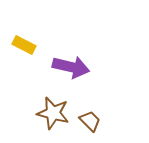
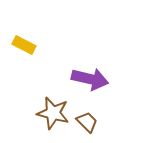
purple arrow: moved 19 px right, 12 px down
brown trapezoid: moved 3 px left, 1 px down
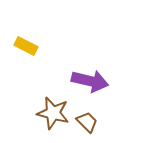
yellow rectangle: moved 2 px right, 1 px down
purple arrow: moved 2 px down
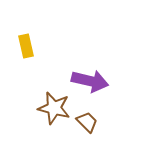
yellow rectangle: rotated 50 degrees clockwise
brown star: moved 1 px right, 5 px up
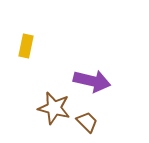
yellow rectangle: rotated 25 degrees clockwise
purple arrow: moved 2 px right
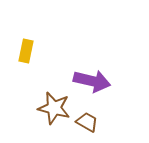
yellow rectangle: moved 5 px down
brown trapezoid: rotated 15 degrees counterclockwise
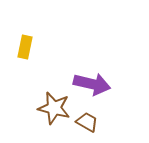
yellow rectangle: moved 1 px left, 4 px up
purple arrow: moved 3 px down
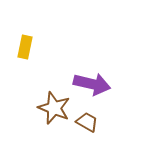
brown star: rotated 8 degrees clockwise
